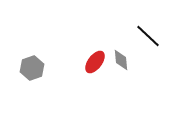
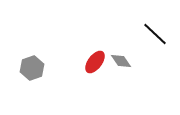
black line: moved 7 px right, 2 px up
gray diamond: moved 1 px down; rotated 30 degrees counterclockwise
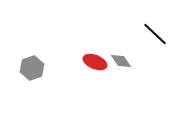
red ellipse: rotated 75 degrees clockwise
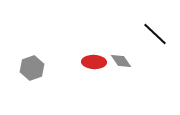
red ellipse: moved 1 px left; rotated 20 degrees counterclockwise
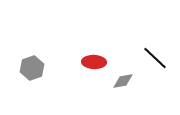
black line: moved 24 px down
gray diamond: moved 2 px right, 20 px down; rotated 65 degrees counterclockwise
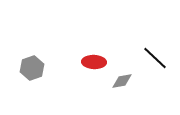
gray diamond: moved 1 px left
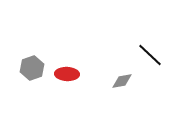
black line: moved 5 px left, 3 px up
red ellipse: moved 27 px left, 12 px down
